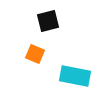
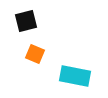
black square: moved 22 px left
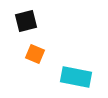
cyan rectangle: moved 1 px right, 1 px down
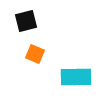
cyan rectangle: rotated 12 degrees counterclockwise
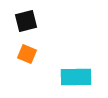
orange square: moved 8 px left
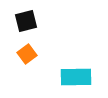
orange square: rotated 30 degrees clockwise
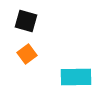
black square: rotated 30 degrees clockwise
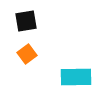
black square: rotated 25 degrees counterclockwise
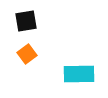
cyan rectangle: moved 3 px right, 3 px up
